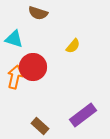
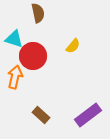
brown semicircle: rotated 120 degrees counterclockwise
red circle: moved 11 px up
purple rectangle: moved 5 px right
brown rectangle: moved 1 px right, 11 px up
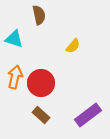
brown semicircle: moved 1 px right, 2 px down
red circle: moved 8 px right, 27 px down
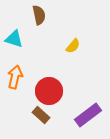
red circle: moved 8 px right, 8 px down
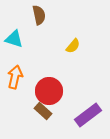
brown rectangle: moved 2 px right, 4 px up
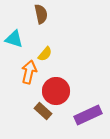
brown semicircle: moved 2 px right, 1 px up
yellow semicircle: moved 28 px left, 8 px down
orange arrow: moved 14 px right, 5 px up
red circle: moved 7 px right
purple rectangle: rotated 12 degrees clockwise
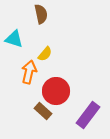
purple rectangle: rotated 28 degrees counterclockwise
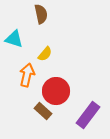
orange arrow: moved 2 px left, 3 px down
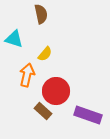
purple rectangle: rotated 72 degrees clockwise
